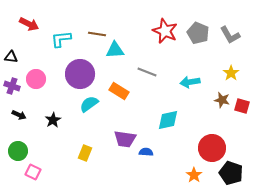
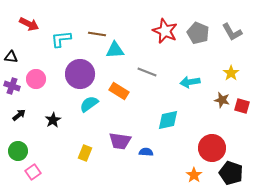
gray L-shape: moved 2 px right, 3 px up
black arrow: rotated 64 degrees counterclockwise
purple trapezoid: moved 5 px left, 2 px down
pink square: rotated 28 degrees clockwise
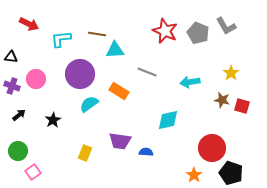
gray L-shape: moved 6 px left, 6 px up
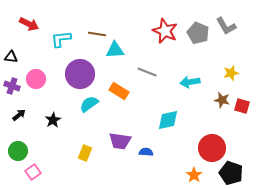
yellow star: rotated 21 degrees clockwise
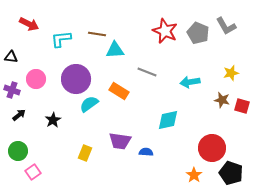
purple circle: moved 4 px left, 5 px down
purple cross: moved 4 px down
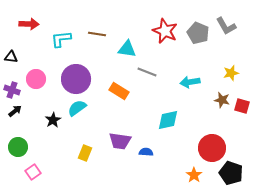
red arrow: rotated 24 degrees counterclockwise
cyan triangle: moved 12 px right, 1 px up; rotated 12 degrees clockwise
cyan semicircle: moved 12 px left, 4 px down
black arrow: moved 4 px left, 4 px up
green circle: moved 4 px up
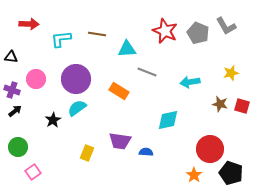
cyan triangle: rotated 12 degrees counterclockwise
brown star: moved 2 px left, 4 px down
red circle: moved 2 px left, 1 px down
yellow rectangle: moved 2 px right
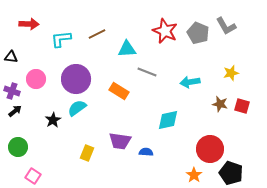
brown line: rotated 36 degrees counterclockwise
purple cross: moved 1 px down
pink square: moved 4 px down; rotated 21 degrees counterclockwise
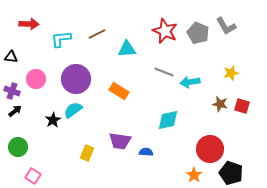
gray line: moved 17 px right
cyan semicircle: moved 4 px left, 2 px down
